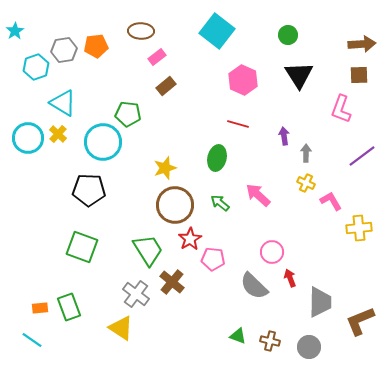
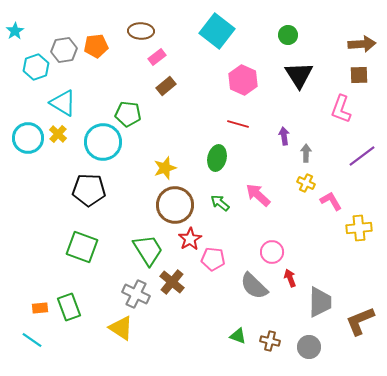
gray cross at (136, 294): rotated 12 degrees counterclockwise
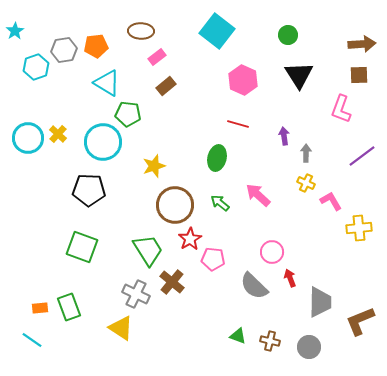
cyan triangle at (63, 103): moved 44 px right, 20 px up
yellow star at (165, 168): moved 11 px left, 2 px up
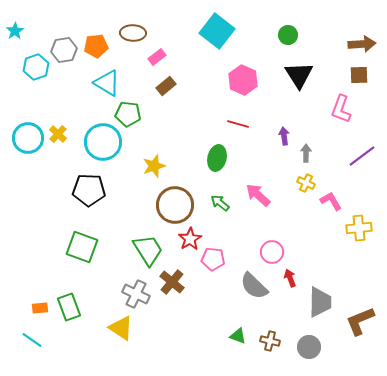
brown ellipse at (141, 31): moved 8 px left, 2 px down
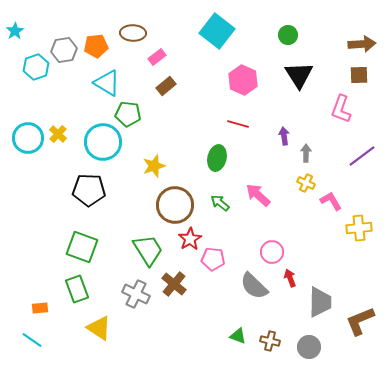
brown cross at (172, 282): moved 2 px right, 2 px down
green rectangle at (69, 307): moved 8 px right, 18 px up
yellow triangle at (121, 328): moved 22 px left
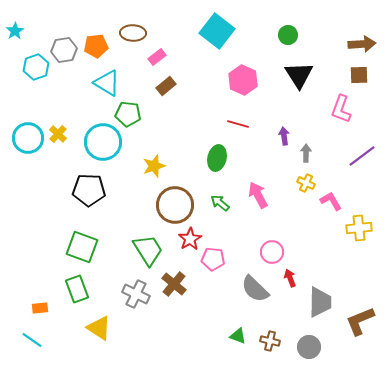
pink arrow at (258, 195): rotated 20 degrees clockwise
gray semicircle at (254, 286): moved 1 px right, 3 px down
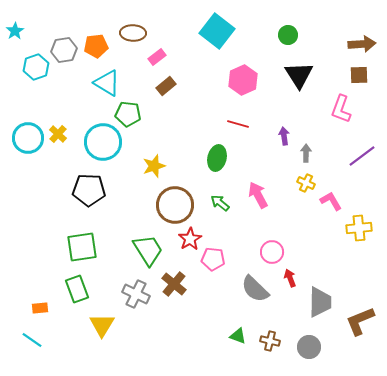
pink hexagon at (243, 80): rotated 12 degrees clockwise
green square at (82, 247): rotated 28 degrees counterclockwise
yellow triangle at (99, 328): moved 3 px right, 3 px up; rotated 28 degrees clockwise
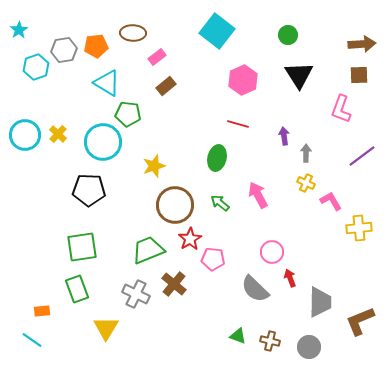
cyan star at (15, 31): moved 4 px right, 1 px up
cyan circle at (28, 138): moved 3 px left, 3 px up
green trapezoid at (148, 250): rotated 80 degrees counterclockwise
orange rectangle at (40, 308): moved 2 px right, 3 px down
yellow triangle at (102, 325): moved 4 px right, 3 px down
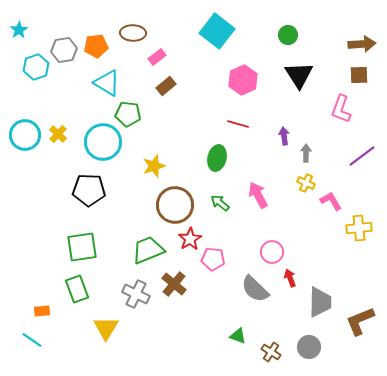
brown cross at (270, 341): moved 1 px right, 11 px down; rotated 18 degrees clockwise
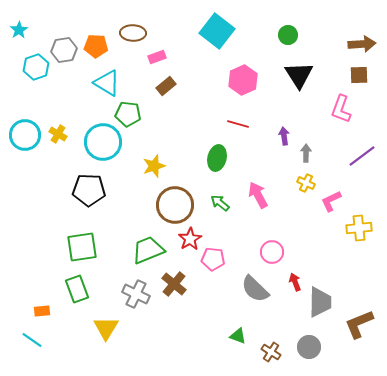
orange pentagon at (96, 46): rotated 10 degrees clockwise
pink rectangle at (157, 57): rotated 18 degrees clockwise
yellow cross at (58, 134): rotated 12 degrees counterclockwise
pink L-shape at (331, 201): rotated 85 degrees counterclockwise
red arrow at (290, 278): moved 5 px right, 4 px down
brown L-shape at (360, 321): moved 1 px left, 3 px down
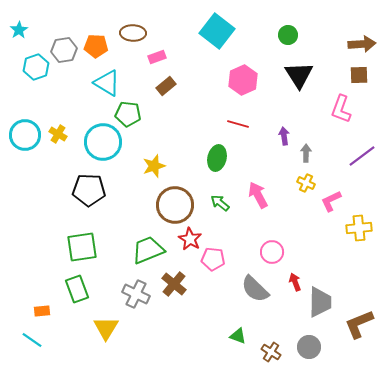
red star at (190, 239): rotated 10 degrees counterclockwise
